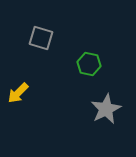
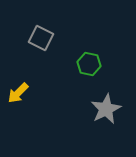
gray square: rotated 10 degrees clockwise
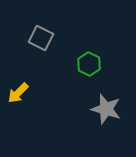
green hexagon: rotated 15 degrees clockwise
gray star: rotated 28 degrees counterclockwise
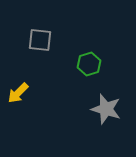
gray square: moved 1 px left, 2 px down; rotated 20 degrees counterclockwise
green hexagon: rotated 15 degrees clockwise
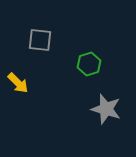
yellow arrow: moved 10 px up; rotated 90 degrees counterclockwise
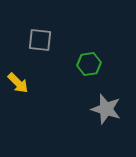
green hexagon: rotated 10 degrees clockwise
